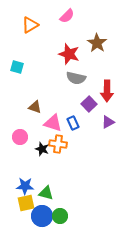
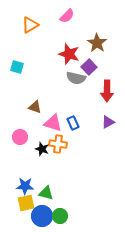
purple square: moved 37 px up
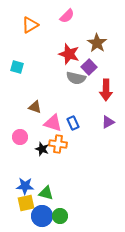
red arrow: moved 1 px left, 1 px up
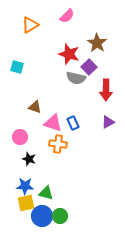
black star: moved 13 px left, 10 px down
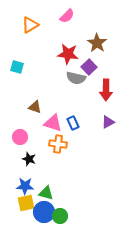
red star: moved 1 px left; rotated 10 degrees counterclockwise
blue circle: moved 2 px right, 4 px up
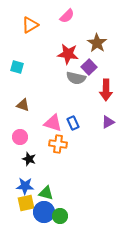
brown triangle: moved 12 px left, 2 px up
